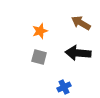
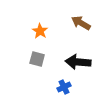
orange star: rotated 21 degrees counterclockwise
black arrow: moved 9 px down
gray square: moved 2 px left, 2 px down
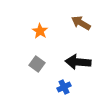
gray square: moved 5 px down; rotated 21 degrees clockwise
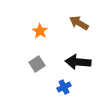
brown arrow: moved 2 px left
gray square: rotated 21 degrees clockwise
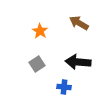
blue cross: rotated 32 degrees clockwise
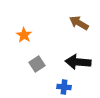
orange star: moved 16 px left, 4 px down
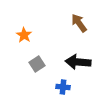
brown arrow: rotated 24 degrees clockwise
blue cross: moved 1 px left
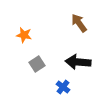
orange star: rotated 21 degrees counterclockwise
blue cross: rotated 32 degrees clockwise
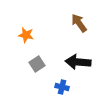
orange star: moved 2 px right
blue cross: moved 1 px left; rotated 24 degrees counterclockwise
